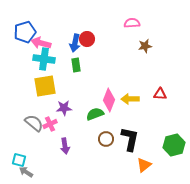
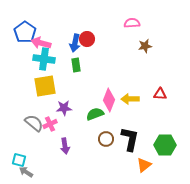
blue pentagon: rotated 20 degrees counterclockwise
green hexagon: moved 9 px left; rotated 15 degrees clockwise
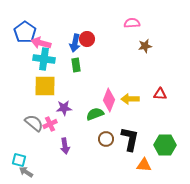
yellow square: rotated 10 degrees clockwise
orange triangle: rotated 42 degrees clockwise
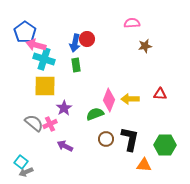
pink arrow: moved 5 px left, 2 px down
cyan cross: rotated 10 degrees clockwise
purple star: rotated 28 degrees counterclockwise
purple arrow: rotated 126 degrees clockwise
cyan square: moved 2 px right, 2 px down; rotated 24 degrees clockwise
gray arrow: rotated 56 degrees counterclockwise
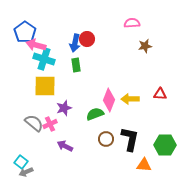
purple star: rotated 14 degrees clockwise
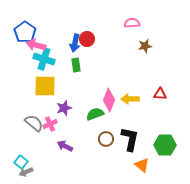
orange triangle: moved 2 px left; rotated 35 degrees clockwise
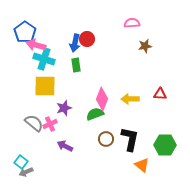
pink diamond: moved 7 px left, 1 px up
